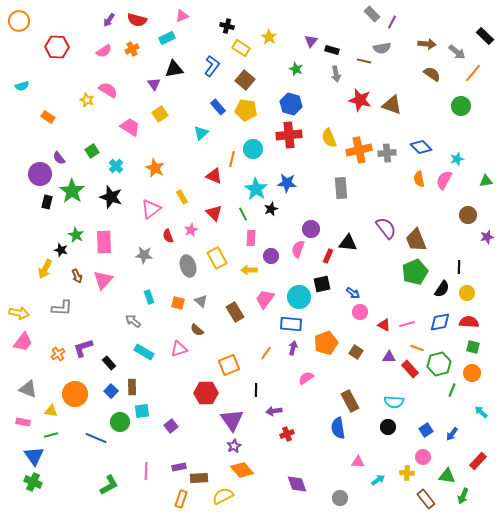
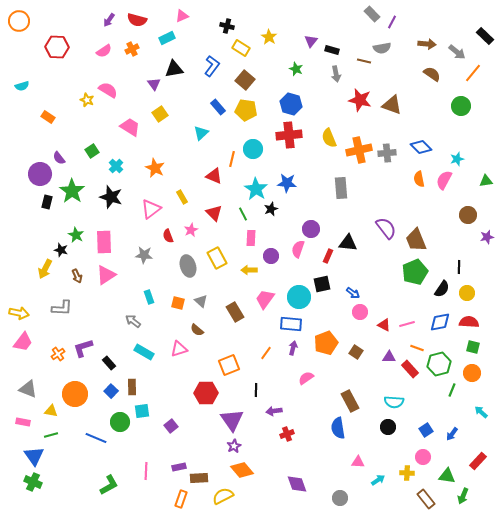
pink triangle at (103, 280): moved 3 px right, 5 px up; rotated 15 degrees clockwise
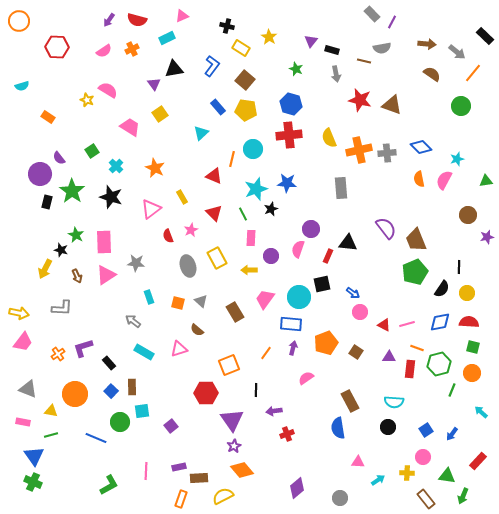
cyan star at (256, 189): rotated 20 degrees clockwise
gray star at (144, 255): moved 8 px left, 8 px down
red rectangle at (410, 369): rotated 48 degrees clockwise
purple diamond at (297, 484): moved 4 px down; rotated 70 degrees clockwise
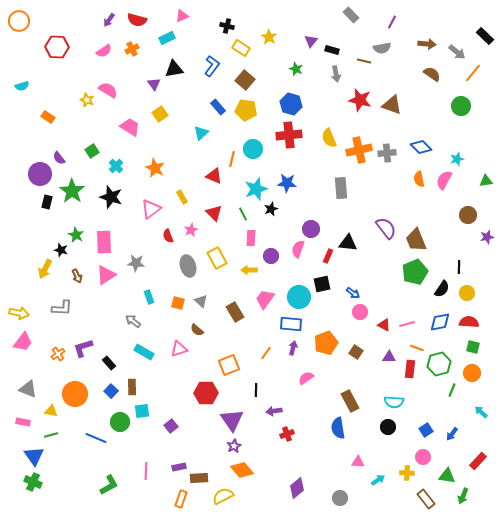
gray rectangle at (372, 14): moved 21 px left, 1 px down
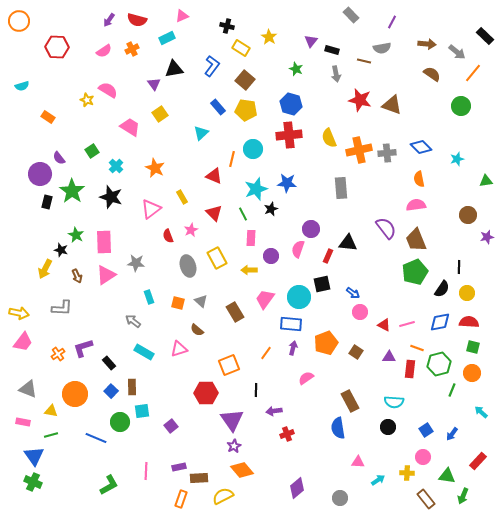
pink semicircle at (444, 180): moved 28 px left, 25 px down; rotated 54 degrees clockwise
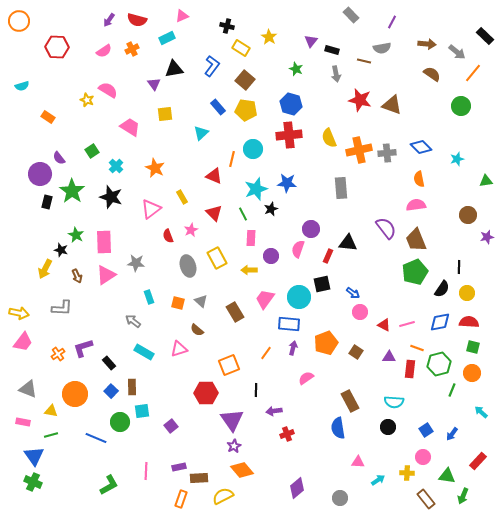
yellow square at (160, 114): moved 5 px right; rotated 28 degrees clockwise
blue rectangle at (291, 324): moved 2 px left
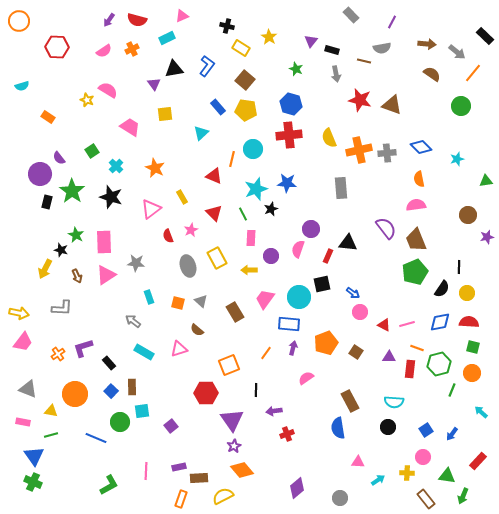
blue L-shape at (212, 66): moved 5 px left
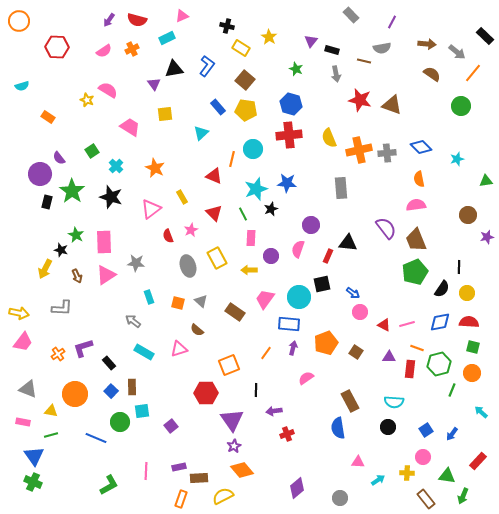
purple circle at (311, 229): moved 4 px up
brown rectangle at (235, 312): rotated 24 degrees counterclockwise
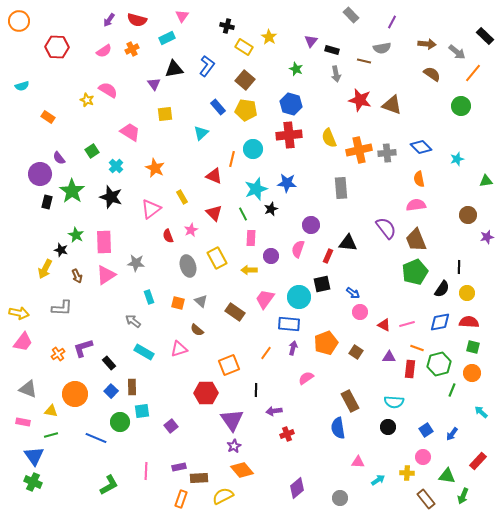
pink triangle at (182, 16): rotated 32 degrees counterclockwise
yellow rectangle at (241, 48): moved 3 px right, 1 px up
pink trapezoid at (130, 127): moved 5 px down
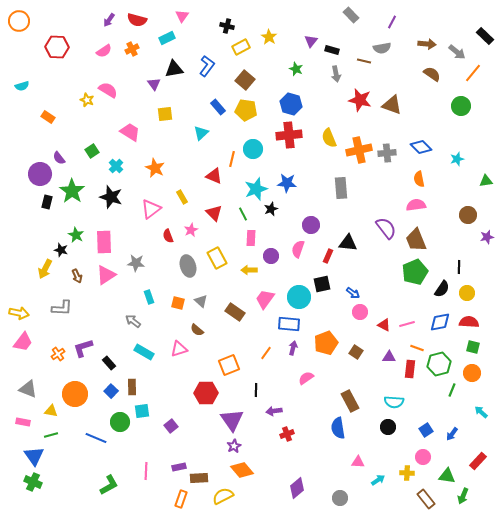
yellow rectangle at (244, 47): moved 3 px left; rotated 60 degrees counterclockwise
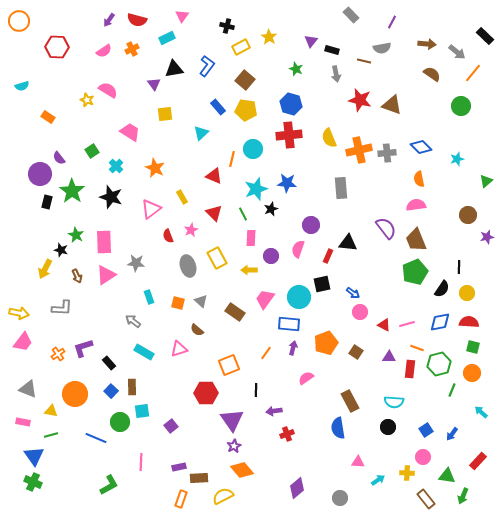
green triangle at (486, 181): rotated 32 degrees counterclockwise
pink line at (146, 471): moved 5 px left, 9 px up
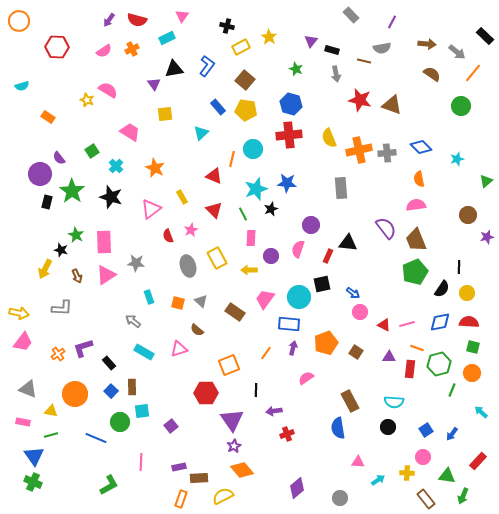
red triangle at (214, 213): moved 3 px up
